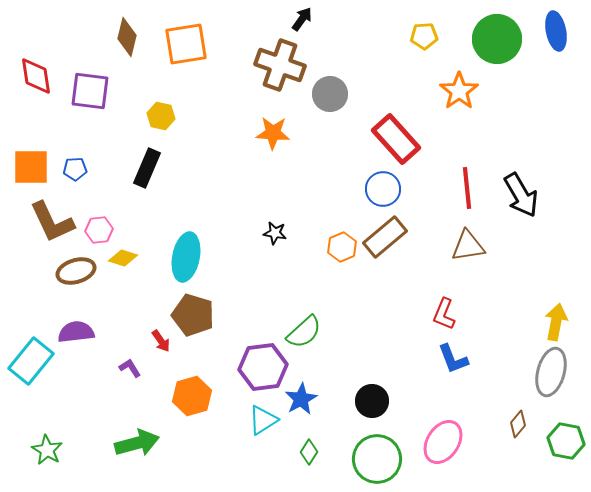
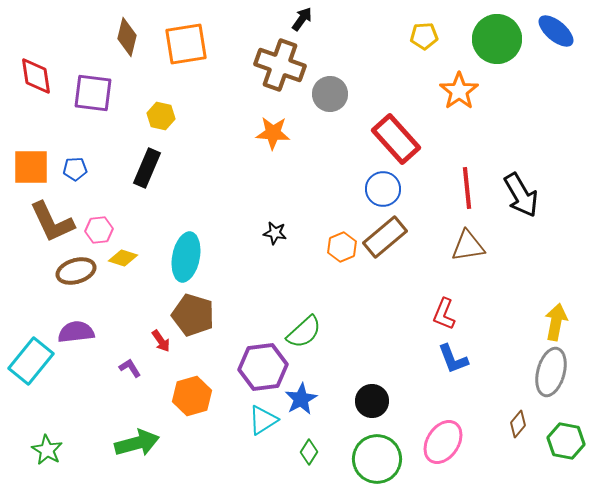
blue ellipse at (556, 31): rotated 39 degrees counterclockwise
purple square at (90, 91): moved 3 px right, 2 px down
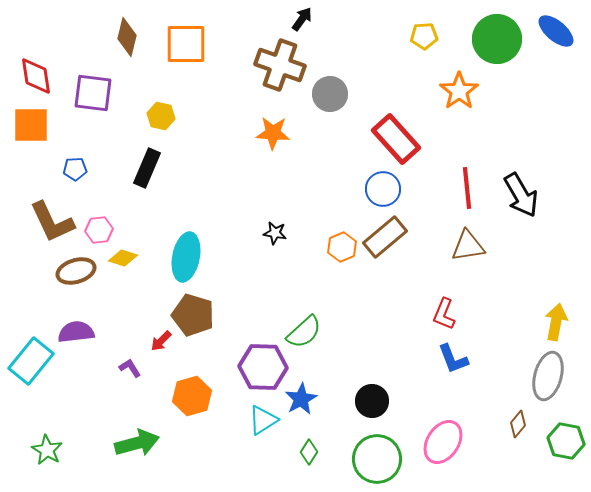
orange square at (186, 44): rotated 9 degrees clockwise
orange square at (31, 167): moved 42 px up
red arrow at (161, 341): rotated 80 degrees clockwise
purple hexagon at (263, 367): rotated 9 degrees clockwise
gray ellipse at (551, 372): moved 3 px left, 4 px down
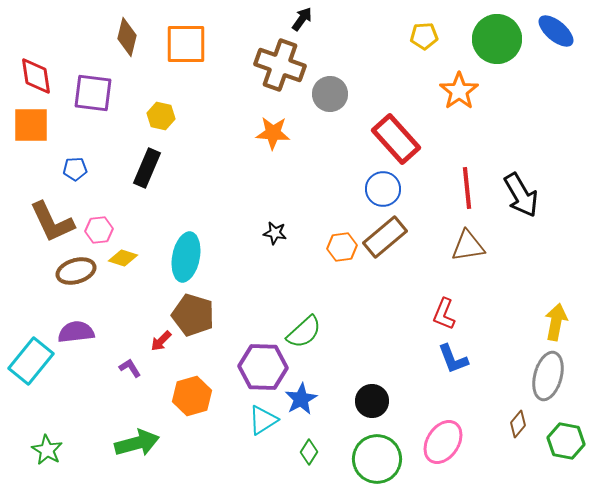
orange hexagon at (342, 247): rotated 16 degrees clockwise
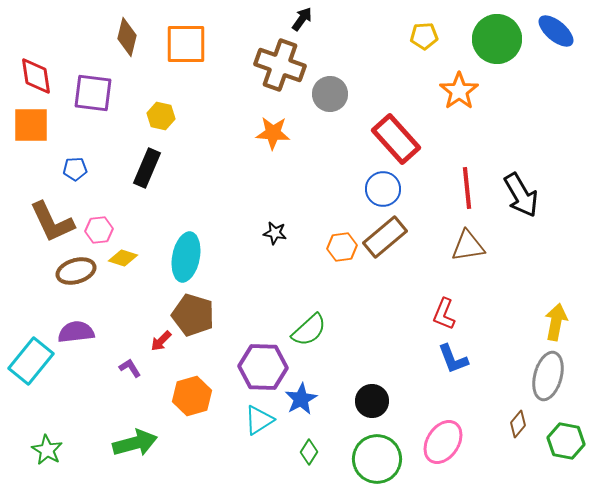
green semicircle at (304, 332): moved 5 px right, 2 px up
cyan triangle at (263, 420): moved 4 px left
green arrow at (137, 443): moved 2 px left
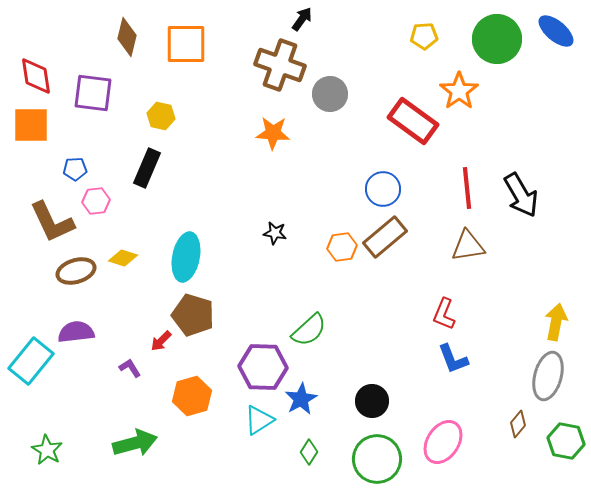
red rectangle at (396, 139): moved 17 px right, 18 px up; rotated 12 degrees counterclockwise
pink hexagon at (99, 230): moved 3 px left, 29 px up
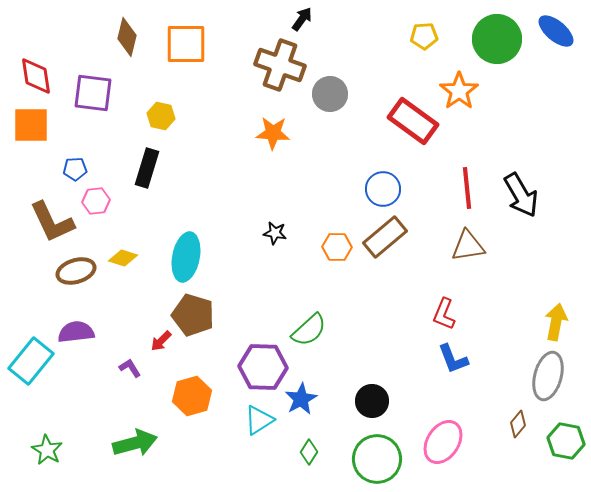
black rectangle at (147, 168): rotated 6 degrees counterclockwise
orange hexagon at (342, 247): moved 5 px left; rotated 8 degrees clockwise
